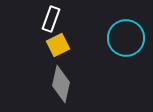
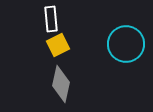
white rectangle: rotated 25 degrees counterclockwise
cyan circle: moved 6 px down
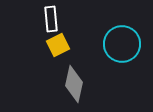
cyan circle: moved 4 px left
gray diamond: moved 13 px right
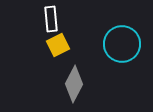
gray diamond: rotated 15 degrees clockwise
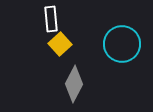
yellow square: moved 2 px right, 1 px up; rotated 15 degrees counterclockwise
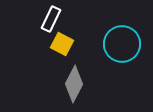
white rectangle: rotated 30 degrees clockwise
yellow square: moved 2 px right; rotated 20 degrees counterclockwise
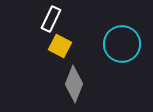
yellow square: moved 2 px left, 2 px down
gray diamond: rotated 6 degrees counterclockwise
